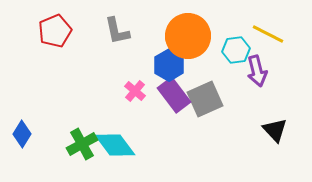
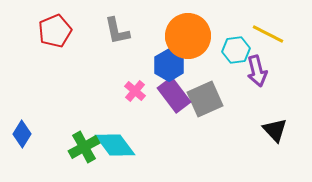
green cross: moved 2 px right, 3 px down
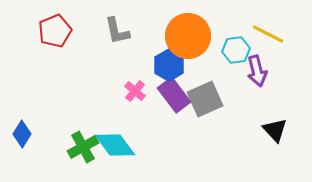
green cross: moved 1 px left
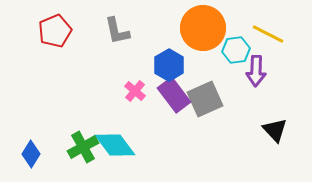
orange circle: moved 15 px right, 8 px up
purple arrow: moved 1 px left; rotated 16 degrees clockwise
blue diamond: moved 9 px right, 20 px down
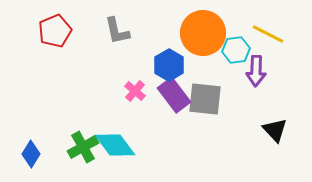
orange circle: moved 5 px down
gray square: rotated 30 degrees clockwise
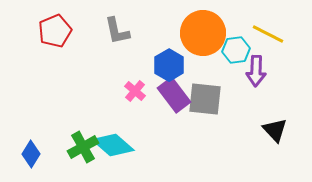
cyan diamond: moved 2 px left; rotated 12 degrees counterclockwise
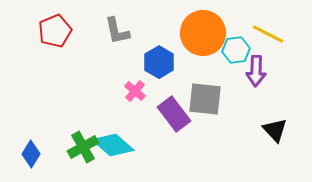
blue hexagon: moved 10 px left, 3 px up
purple rectangle: moved 19 px down
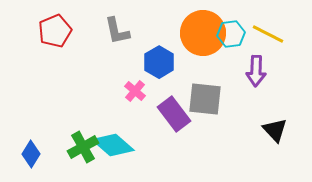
cyan hexagon: moved 5 px left, 16 px up
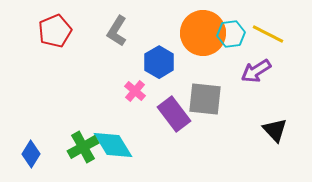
gray L-shape: rotated 44 degrees clockwise
purple arrow: rotated 56 degrees clockwise
cyan diamond: rotated 18 degrees clockwise
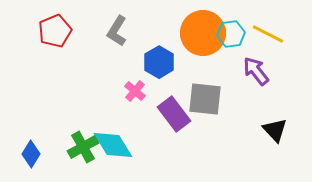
purple arrow: rotated 84 degrees clockwise
